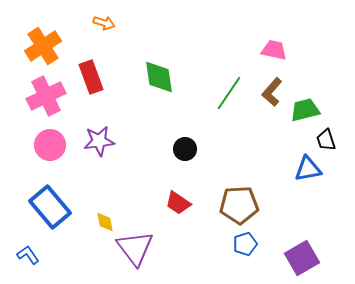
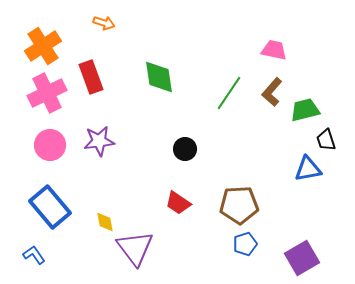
pink cross: moved 1 px right, 3 px up
blue L-shape: moved 6 px right
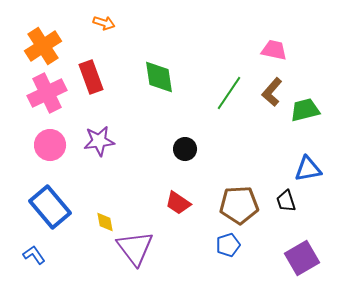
black trapezoid: moved 40 px left, 61 px down
blue pentagon: moved 17 px left, 1 px down
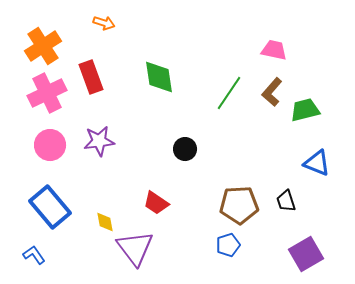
blue triangle: moved 9 px right, 6 px up; rotated 32 degrees clockwise
red trapezoid: moved 22 px left
purple square: moved 4 px right, 4 px up
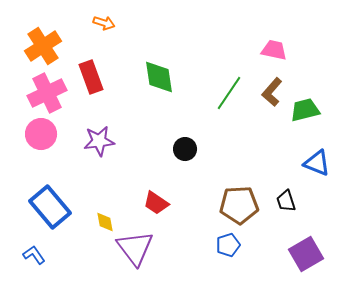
pink circle: moved 9 px left, 11 px up
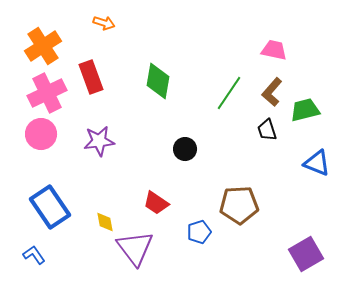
green diamond: moved 1 px left, 4 px down; rotated 18 degrees clockwise
black trapezoid: moved 19 px left, 71 px up
blue rectangle: rotated 6 degrees clockwise
blue pentagon: moved 29 px left, 13 px up
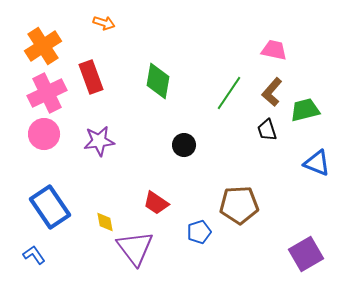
pink circle: moved 3 px right
black circle: moved 1 px left, 4 px up
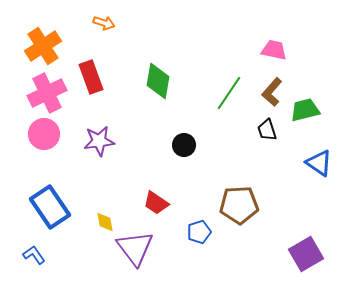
blue triangle: moved 2 px right; rotated 12 degrees clockwise
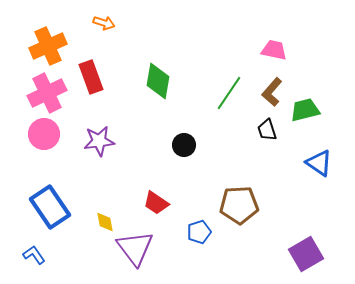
orange cross: moved 5 px right; rotated 9 degrees clockwise
